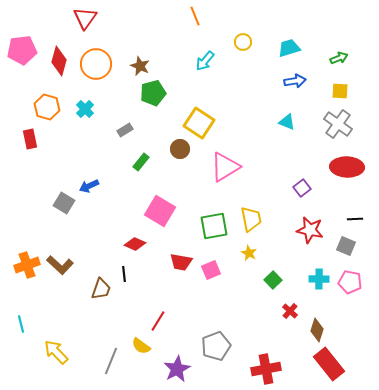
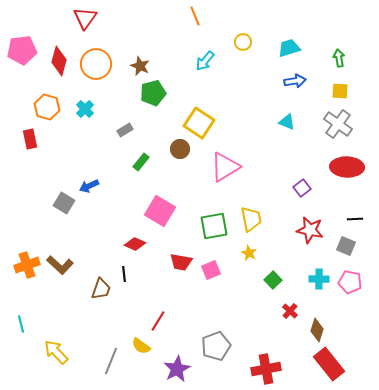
green arrow at (339, 58): rotated 78 degrees counterclockwise
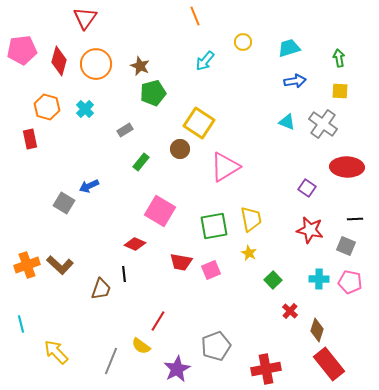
gray cross at (338, 124): moved 15 px left
purple square at (302, 188): moved 5 px right; rotated 18 degrees counterclockwise
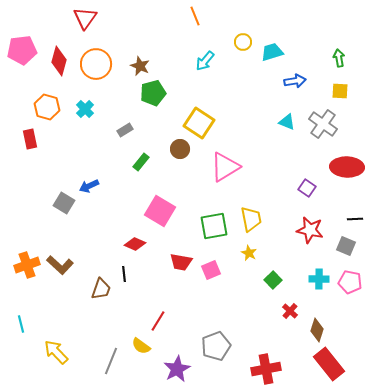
cyan trapezoid at (289, 48): moved 17 px left, 4 px down
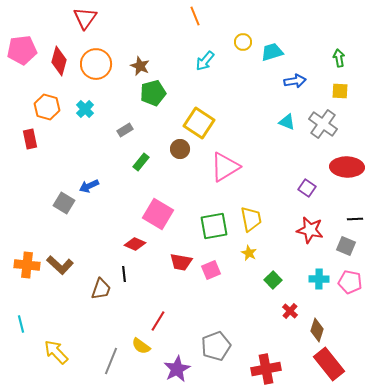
pink square at (160, 211): moved 2 px left, 3 px down
orange cross at (27, 265): rotated 25 degrees clockwise
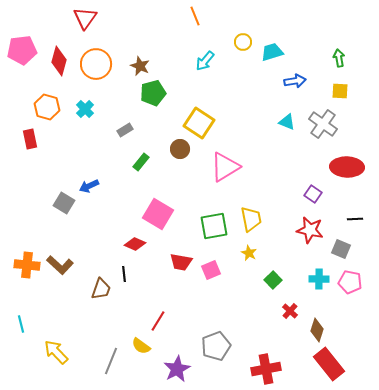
purple square at (307, 188): moved 6 px right, 6 px down
gray square at (346, 246): moved 5 px left, 3 px down
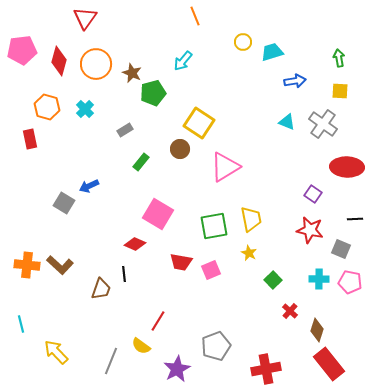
cyan arrow at (205, 61): moved 22 px left
brown star at (140, 66): moved 8 px left, 7 px down
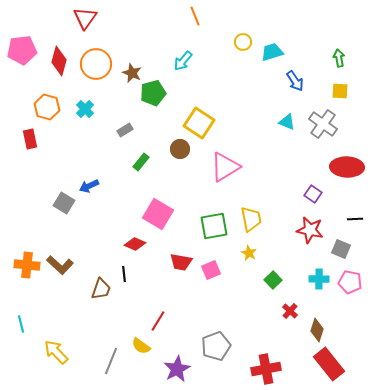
blue arrow at (295, 81): rotated 65 degrees clockwise
